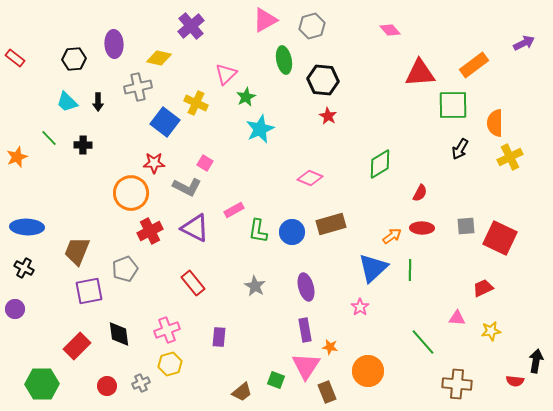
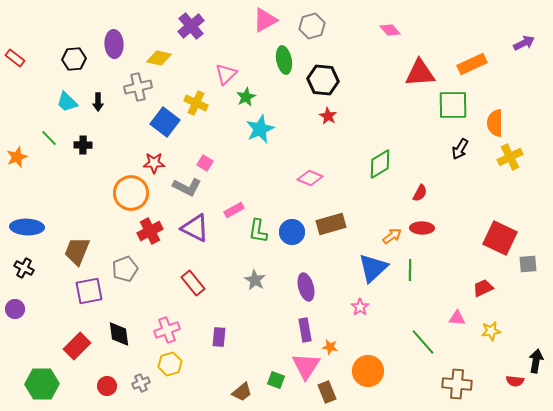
orange rectangle at (474, 65): moved 2 px left, 1 px up; rotated 12 degrees clockwise
gray square at (466, 226): moved 62 px right, 38 px down
gray star at (255, 286): moved 6 px up
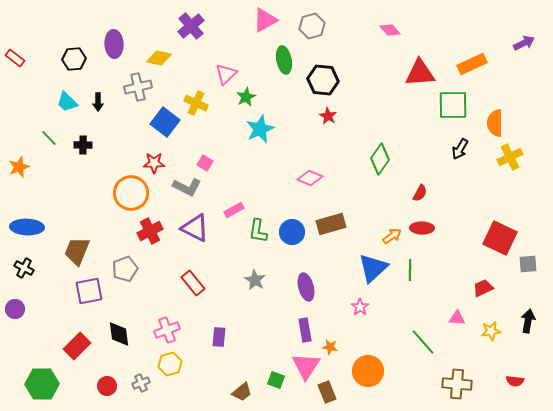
orange star at (17, 157): moved 2 px right, 10 px down
green diamond at (380, 164): moved 5 px up; rotated 24 degrees counterclockwise
black arrow at (536, 361): moved 8 px left, 40 px up
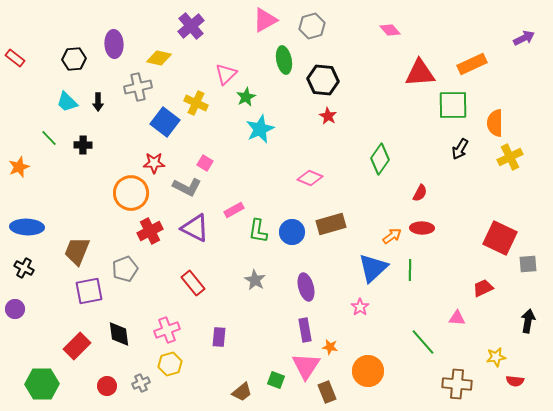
purple arrow at (524, 43): moved 5 px up
yellow star at (491, 331): moved 5 px right, 26 px down
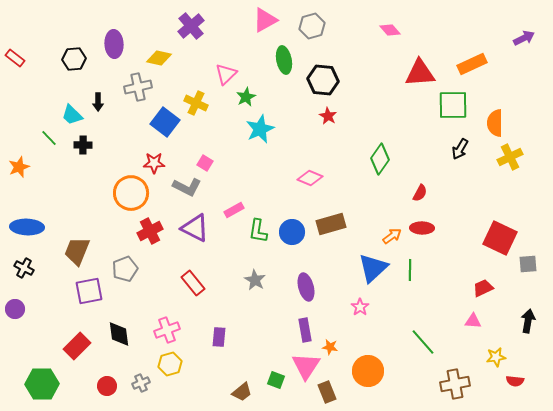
cyan trapezoid at (67, 102): moved 5 px right, 13 px down
pink triangle at (457, 318): moved 16 px right, 3 px down
brown cross at (457, 384): moved 2 px left; rotated 16 degrees counterclockwise
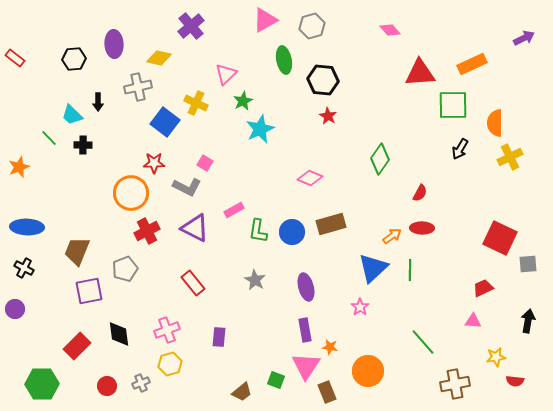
green star at (246, 97): moved 3 px left, 4 px down
red cross at (150, 231): moved 3 px left
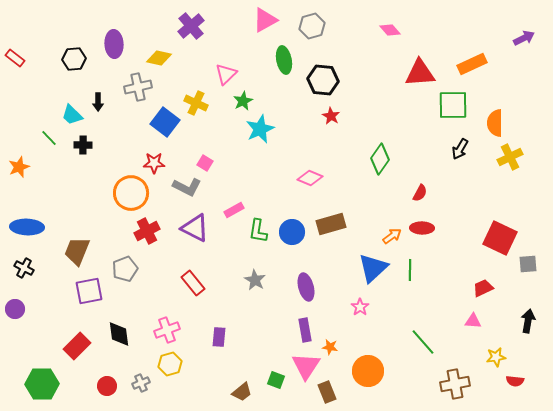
red star at (328, 116): moved 3 px right
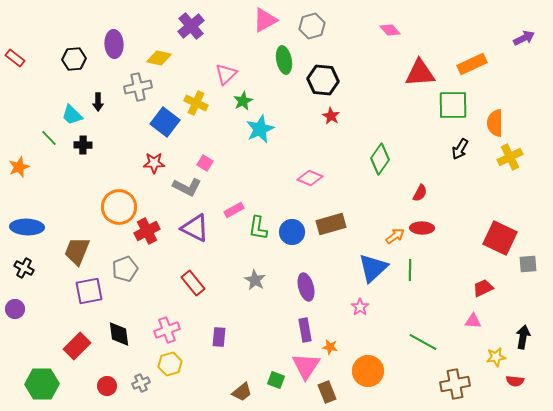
orange circle at (131, 193): moved 12 px left, 14 px down
green L-shape at (258, 231): moved 3 px up
orange arrow at (392, 236): moved 3 px right
black arrow at (528, 321): moved 5 px left, 16 px down
green line at (423, 342): rotated 20 degrees counterclockwise
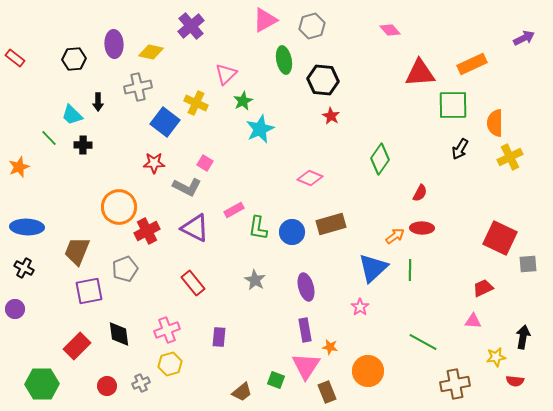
yellow diamond at (159, 58): moved 8 px left, 6 px up
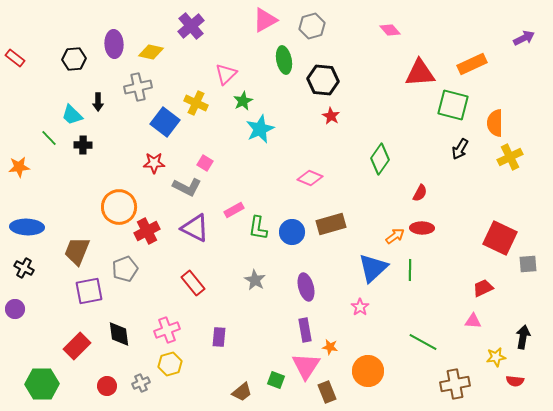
green square at (453, 105): rotated 16 degrees clockwise
orange star at (19, 167): rotated 15 degrees clockwise
